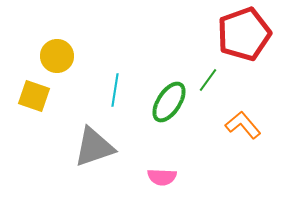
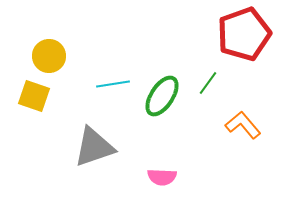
yellow circle: moved 8 px left
green line: moved 3 px down
cyan line: moved 2 px left, 6 px up; rotated 72 degrees clockwise
green ellipse: moved 7 px left, 6 px up
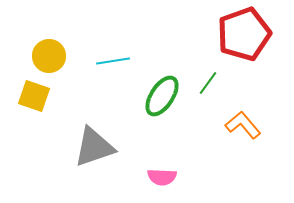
cyan line: moved 23 px up
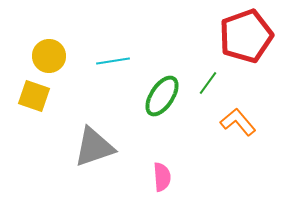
red pentagon: moved 2 px right, 2 px down
orange L-shape: moved 5 px left, 3 px up
pink semicircle: rotated 96 degrees counterclockwise
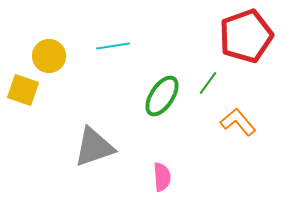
cyan line: moved 15 px up
yellow square: moved 11 px left, 6 px up
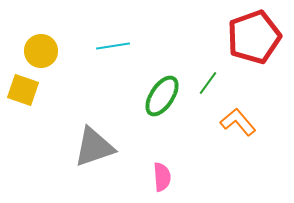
red pentagon: moved 8 px right, 1 px down
yellow circle: moved 8 px left, 5 px up
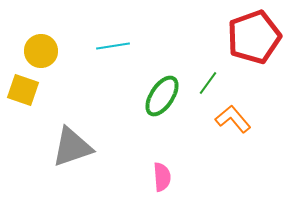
orange L-shape: moved 5 px left, 3 px up
gray triangle: moved 22 px left
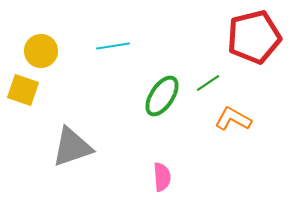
red pentagon: rotated 6 degrees clockwise
green line: rotated 20 degrees clockwise
orange L-shape: rotated 21 degrees counterclockwise
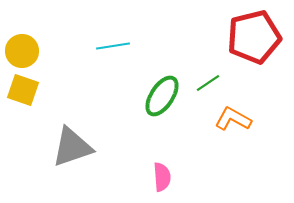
yellow circle: moved 19 px left
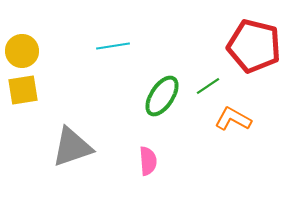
red pentagon: moved 9 px down; rotated 28 degrees clockwise
green line: moved 3 px down
yellow square: rotated 28 degrees counterclockwise
pink semicircle: moved 14 px left, 16 px up
